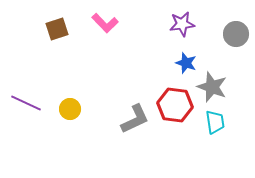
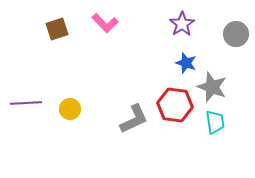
purple star: rotated 25 degrees counterclockwise
purple line: rotated 28 degrees counterclockwise
gray L-shape: moved 1 px left
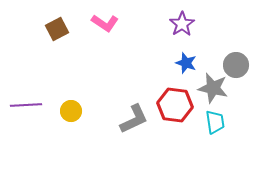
pink L-shape: rotated 12 degrees counterclockwise
brown square: rotated 10 degrees counterclockwise
gray circle: moved 31 px down
gray star: moved 1 px right, 1 px down; rotated 8 degrees counterclockwise
purple line: moved 2 px down
yellow circle: moved 1 px right, 2 px down
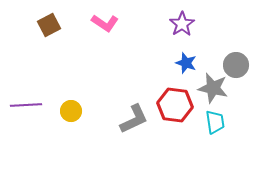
brown square: moved 8 px left, 4 px up
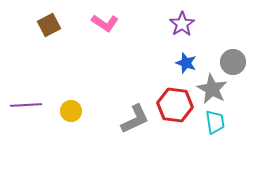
gray circle: moved 3 px left, 3 px up
gray star: moved 1 px left, 1 px down; rotated 16 degrees clockwise
gray L-shape: moved 1 px right
